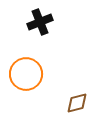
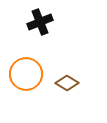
brown diamond: moved 10 px left, 20 px up; rotated 45 degrees clockwise
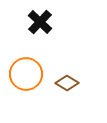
black cross: rotated 25 degrees counterclockwise
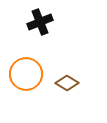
black cross: rotated 25 degrees clockwise
